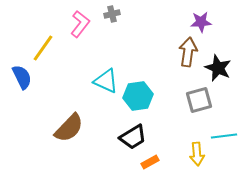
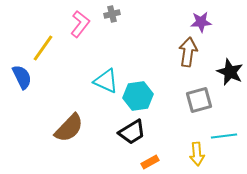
black star: moved 12 px right, 4 px down
black trapezoid: moved 1 px left, 5 px up
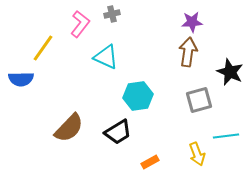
purple star: moved 9 px left
blue semicircle: moved 1 px left, 2 px down; rotated 115 degrees clockwise
cyan triangle: moved 24 px up
black trapezoid: moved 14 px left
cyan line: moved 2 px right
yellow arrow: rotated 15 degrees counterclockwise
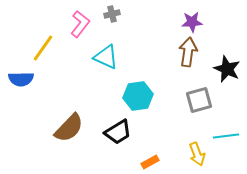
black star: moved 3 px left, 3 px up
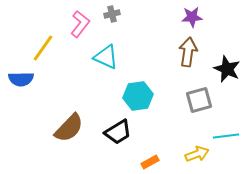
purple star: moved 5 px up
yellow arrow: rotated 90 degrees counterclockwise
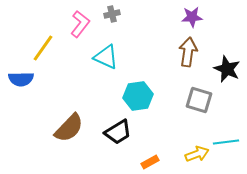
gray square: rotated 32 degrees clockwise
cyan line: moved 6 px down
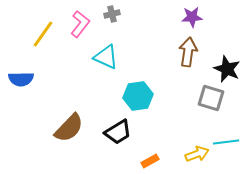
yellow line: moved 14 px up
gray square: moved 12 px right, 2 px up
orange rectangle: moved 1 px up
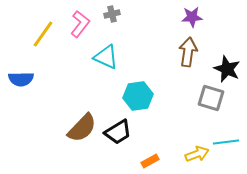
brown semicircle: moved 13 px right
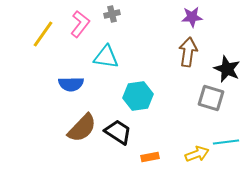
cyan triangle: rotated 16 degrees counterclockwise
blue semicircle: moved 50 px right, 5 px down
black trapezoid: rotated 116 degrees counterclockwise
orange rectangle: moved 4 px up; rotated 18 degrees clockwise
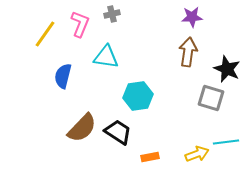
pink L-shape: rotated 16 degrees counterclockwise
yellow line: moved 2 px right
blue semicircle: moved 8 px left, 8 px up; rotated 105 degrees clockwise
